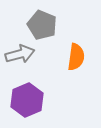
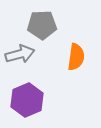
gray pentagon: rotated 24 degrees counterclockwise
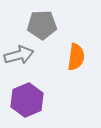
gray arrow: moved 1 px left, 1 px down
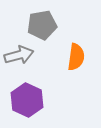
gray pentagon: rotated 8 degrees counterclockwise
purple hexagon: rotated 12 degrees counterclockwise
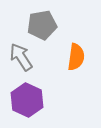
gray arrow: moved 2 px right, 2 px down; rotated 108 degrees counterclockwise
